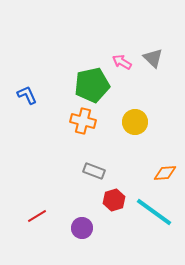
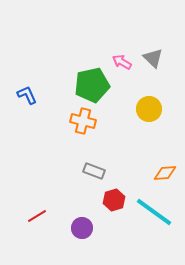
yellow circle: moved 14 px right, 13 px up
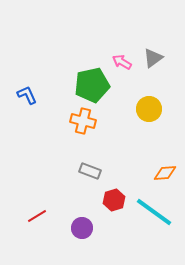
gray triangle: rotated 40 degrees clockwise
gray rectangle: moved 4 px left
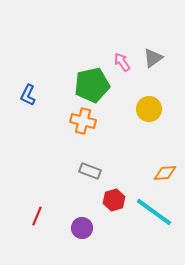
pink arrow: rotated 24 degrees clockwise
blue L-shape: moved 1 px right; rotated 130 degrees counterclockwise
red line: rotated 36 degrees counterclockwise
